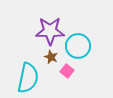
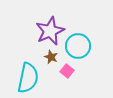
purple star: rotated 24 degrees counterclockwise
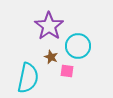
purple star: moved 1 px left, 5 px up; rotated 12 degrees counterclockwise
pink square: rotated 32 degrees counterclockwise
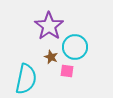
cyan circle: moved 3 px left, 1 px down
cyan semicircle: moved 2 px left, 1 px down
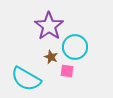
cyan semicircle: rotated 108 degrees clockwise
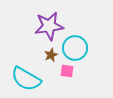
purple star: rotated 28 degrees clockwise
cyan circle: moved 1 px down
brown star: moved 2 px up; rotated 24 degrees clockwise
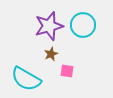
purple star: rotated 8 degrees counterclockwise
cyan circle: moved 8 px right, 23 px up
brown star: moved 1 px up
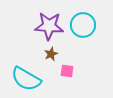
purple star: rotated 20 degrees clockwise
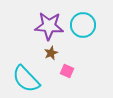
brown star: moved 1 px up
pink square: rotated 16 degrees clockwise
cyan semicircle: rotated 16 degrees clockwise
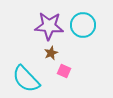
pink square: moved 3 px left
